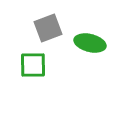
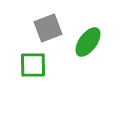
green ellipse: moved 2 px left, 1 px up; rotated 68 degrees counterclockwise
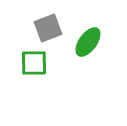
green square: moved 1 px right, 2 px up
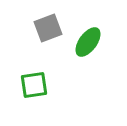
green square: moved 22 px down; rotated 8 degrees counterclockwise
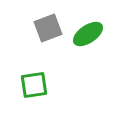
green ellipse: moved 8 px up; rotated 20 degrees clockwise
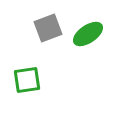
green square: moved 7 px left, 5 px up
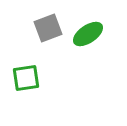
green square: moved 1 px left, 2 px up
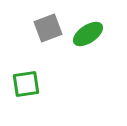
green square: moved 6 px down
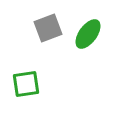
green ellipse: rotated 20 degrees counterclockwise
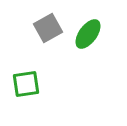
gray square: rotated 8 degrees counterclockwise
